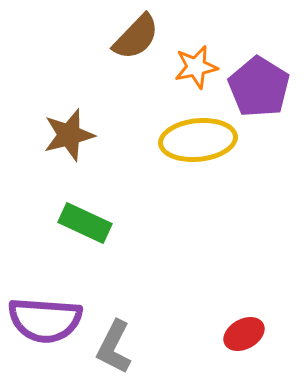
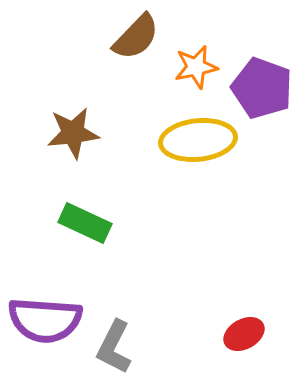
purple pentagon: moved 3 px right, 1 px down; rotated 12 degrees counterclockwise
brown star: moved 4 px right, 2 px up; rotated 8 degrees clockwise
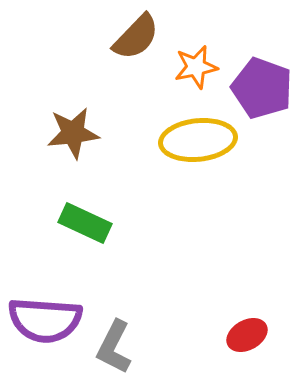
red ellipse: moved 3 px right, 1 px down
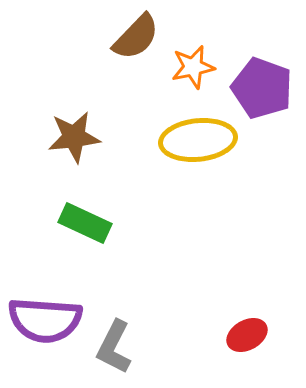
orange star: moved 3 px left
brown star: moved 1 px right, 4 px down
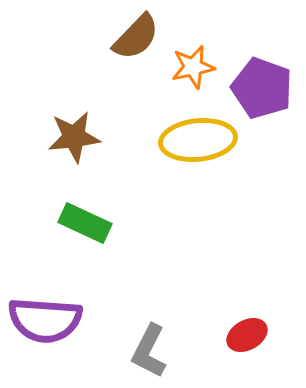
gray L-shape: moved 35 px right, 4 px down
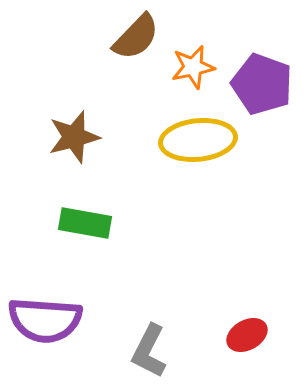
purple pentagon: moved 4 px up
brown star: rotated 8 degrees counterclockwise
green rectangle: rotated 15 degrees counterclockwise
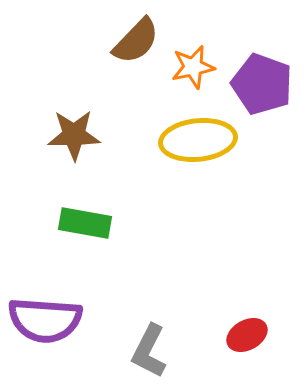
brown semicircle: moved 4 px down
brown star: moved 2 px up; rotated 14 degrees clockwise
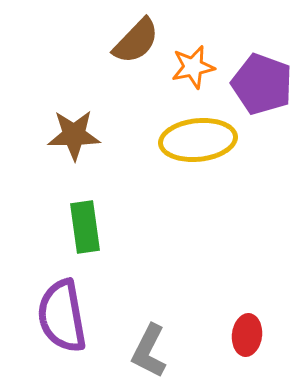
green rectangle: moved 4 px down; rotated 72 degrees clockwise
purple semicircle: moved 17 px right, 4 px up; rotated 76 degrees clockwise
red ellipse: rotated 54 degrees counterclockwise
